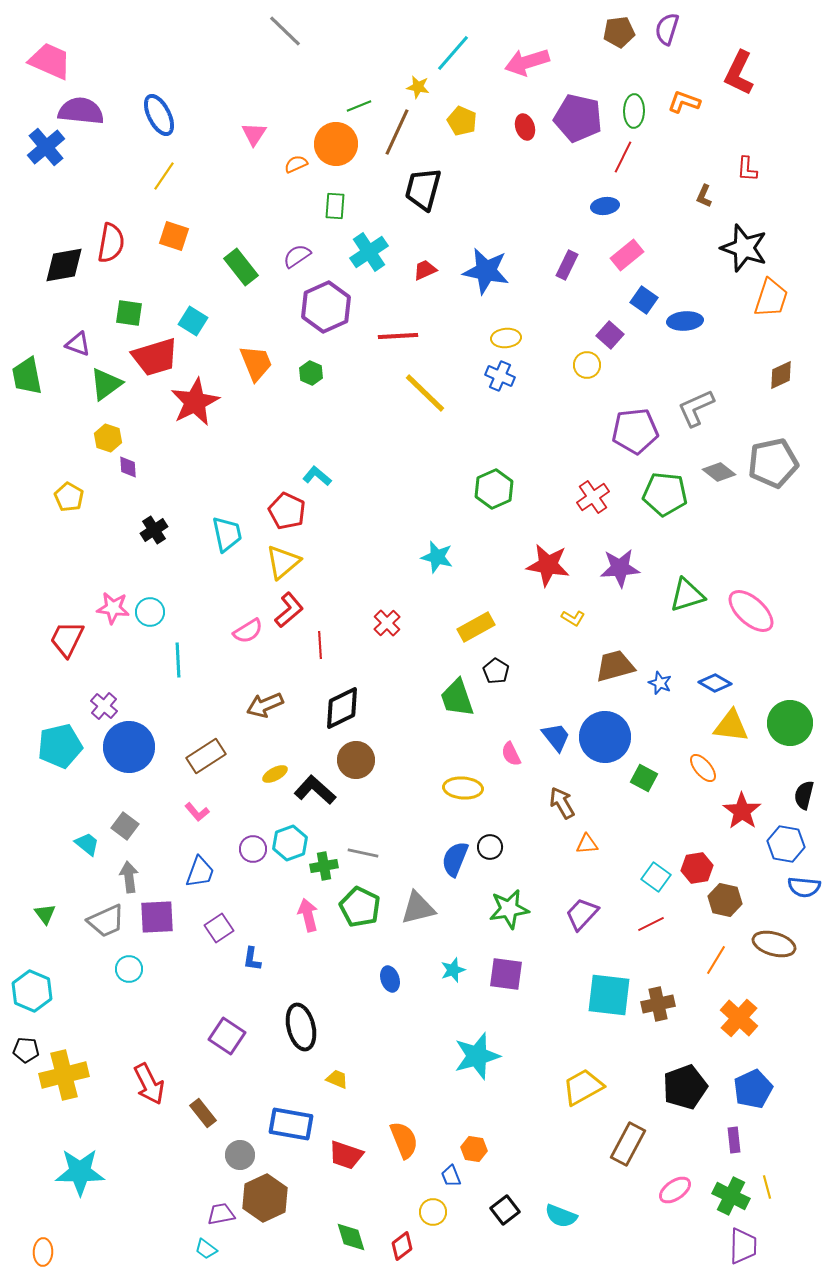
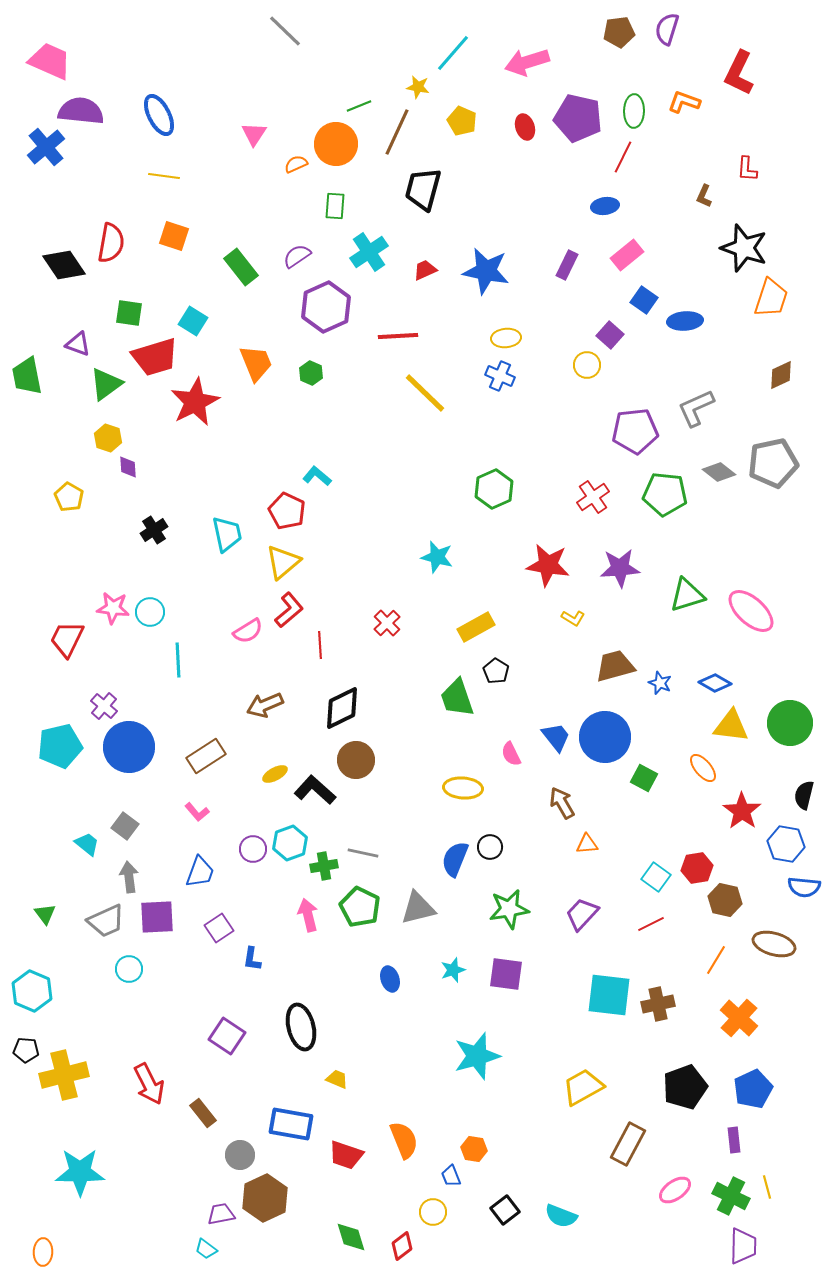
yellow line at (164, 176): rotated 64 degrees clockwise
black diamond at (64, 265): rotated 66 degrees clockwise
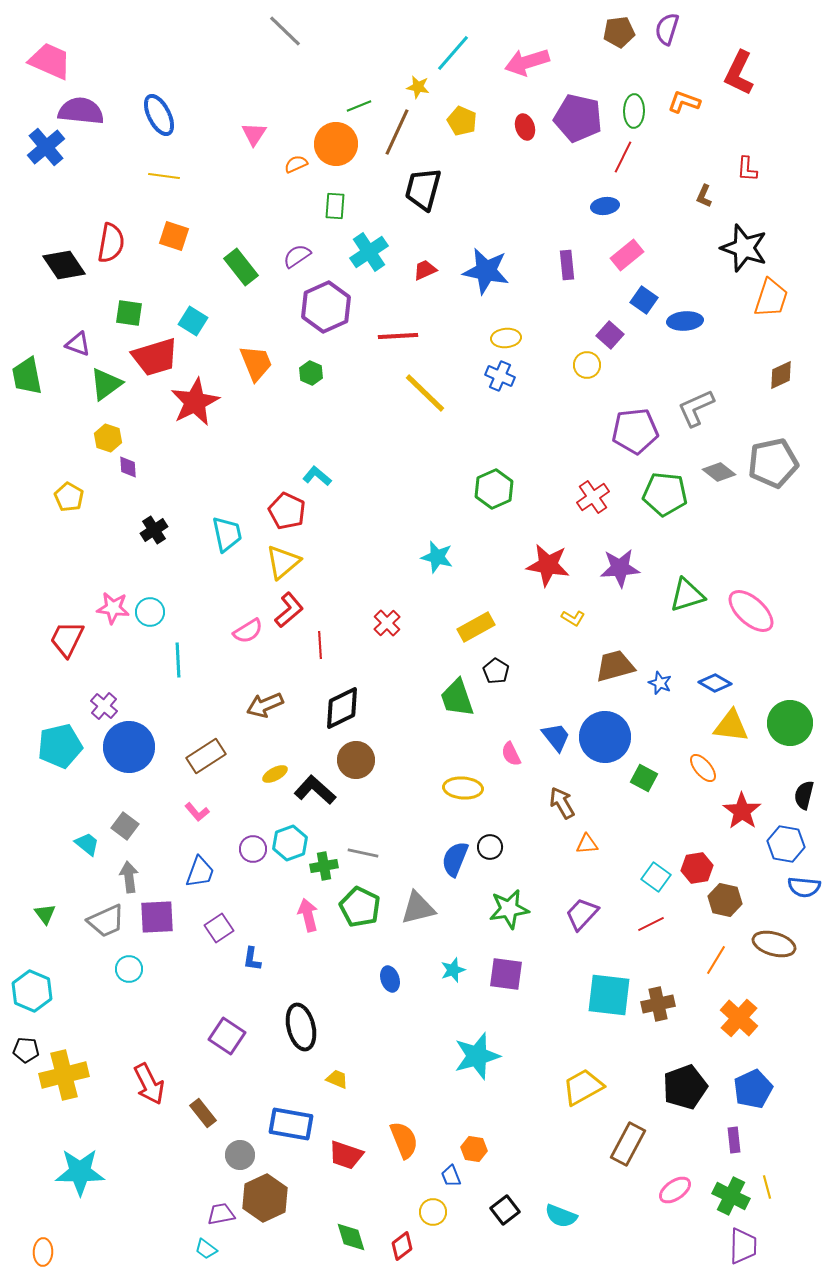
purple rectangle at (567, 265): rotated 32 degrees counterclockwise
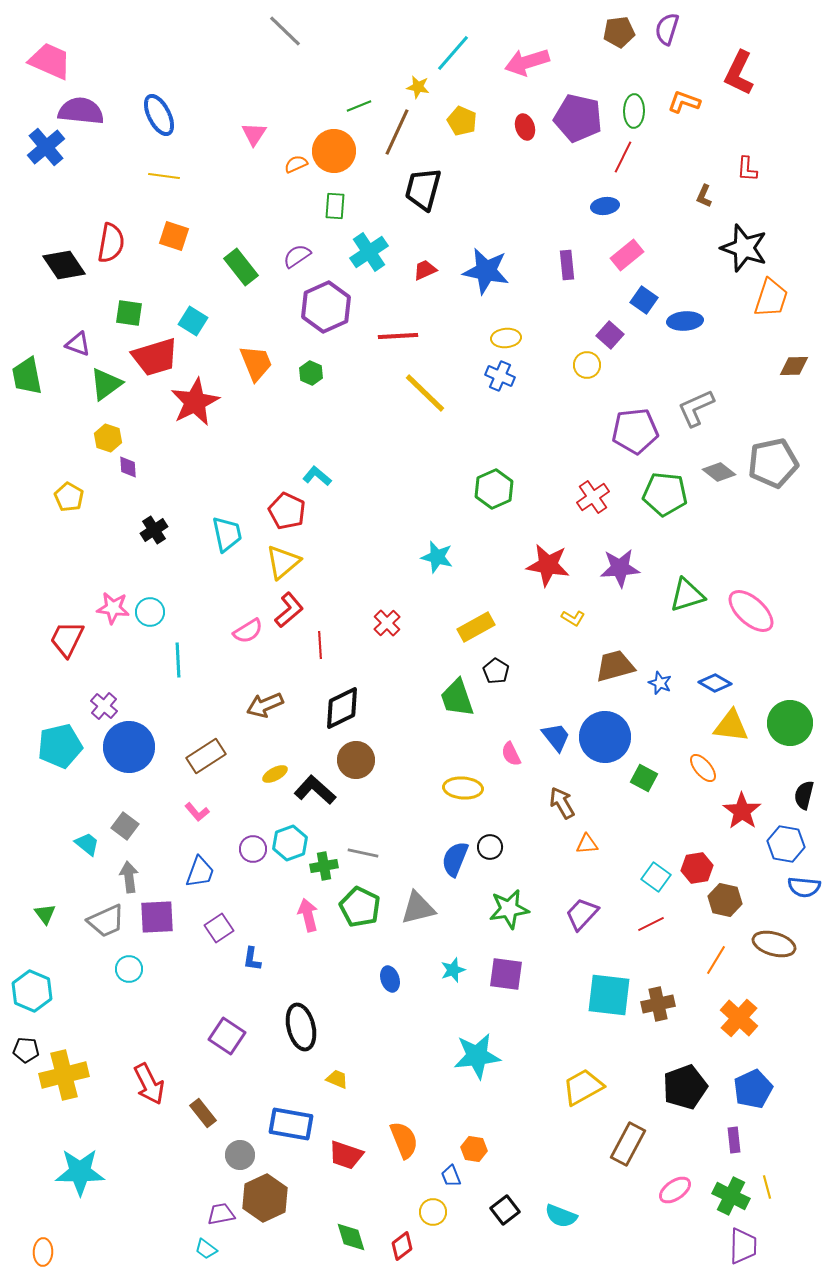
orange circle at (336, 144): moved 2 px left, 7 px down
brown diamond at (781, 375): moved 13 px right, 9 px up; rotated 24 degrees clockwise
cyan star at (477, 1056): rotated 9 degrees clockwise
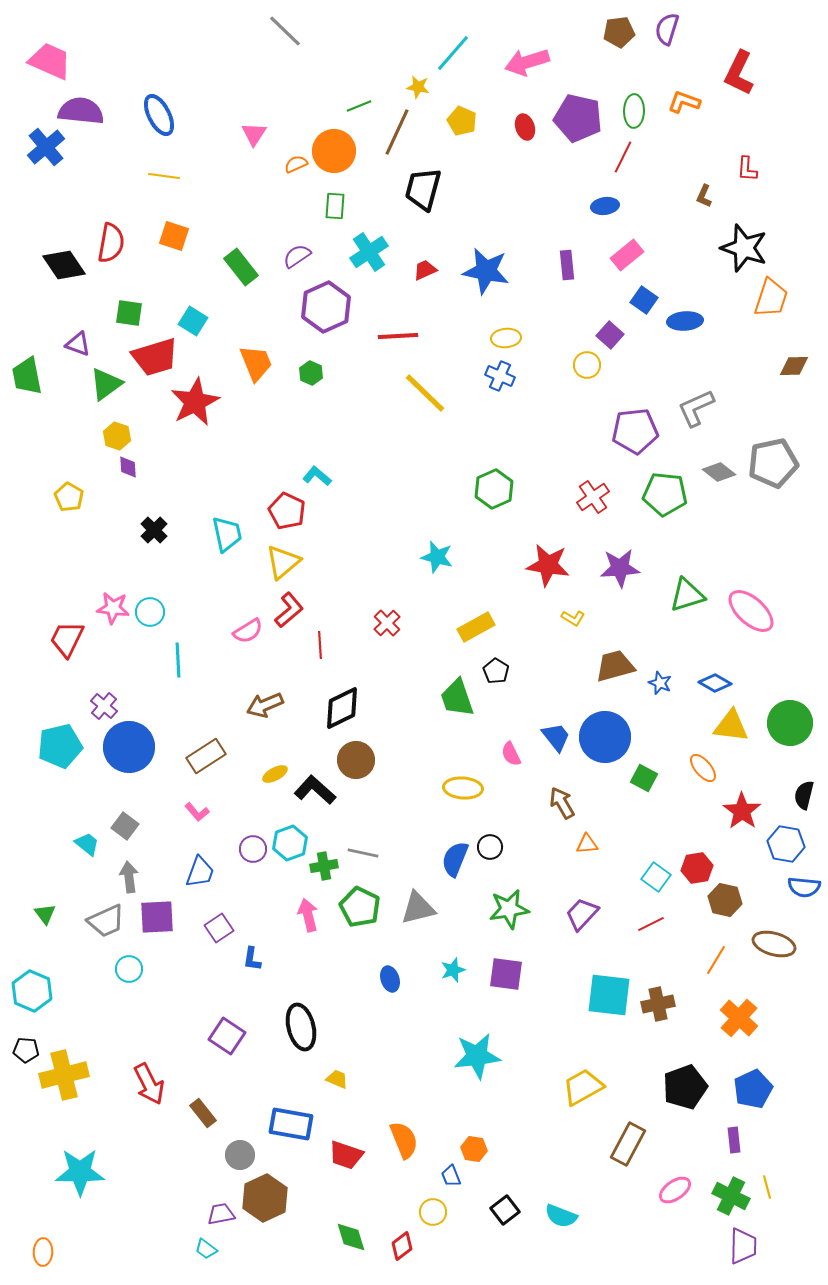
yellow hexagon at (108, 438): moved 9 px right, 2 px up
black cross at (154, 530): rotated 12 degrees counterclockwise
